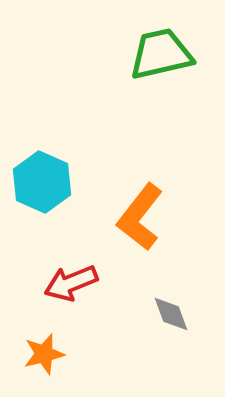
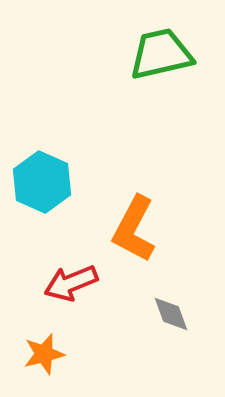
orange L-shape: moved 6 px left, 12 px down; rotated 10 degrees counterclockwise
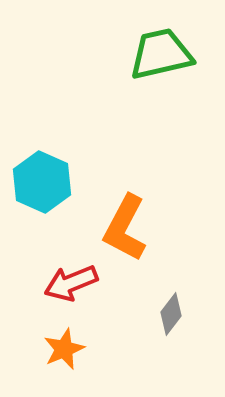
orange L-shape: moved 9 px left, 1 px up
gray diamond: rotated 57 degrees clockwise
orange star: moved 20 px right, 5 px up; rotated 9 degrees counterclockwise
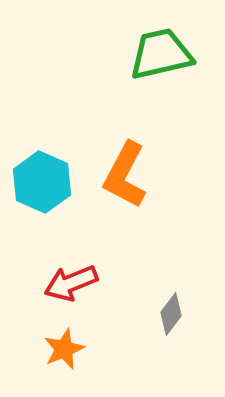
orange L-shape: moved 53 px up
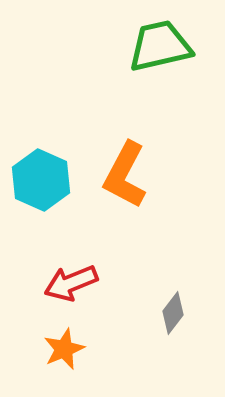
green trapezoid: moved 1 px left, 8 px up
cyan hexagon: moved 1 px left, 2 px up
gray diamond: moved 2 px right, 1 px up
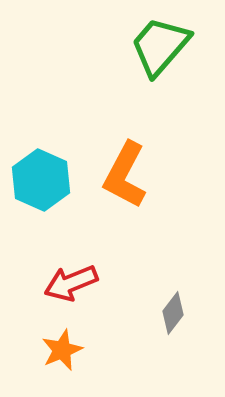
green trapezoid: rotated 36 degrees counterclockwise
orange star: moved 2 px left, 1 px down
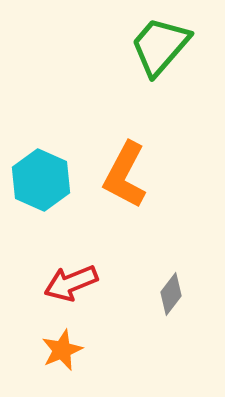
gray diamond: moved 2 px left, 19 px up
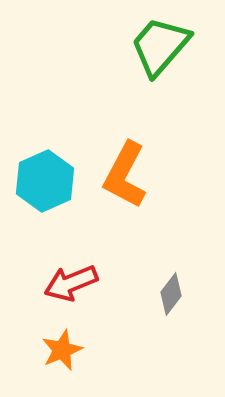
cyan hexagon: moved 4 px right, 1 px down; rotated 12 degrees clockwise
